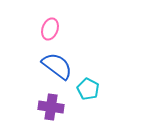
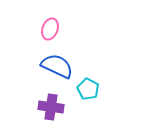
blue semicircle: rotated 12 degrees counterclockwise
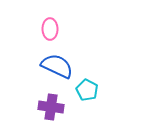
pink ellipse: rotated 20 degrees counterclockwise
cyan pentagon: moved 1 px left, 1 px down
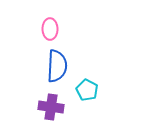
blue semicircle: rotated 68 degrees clockwise
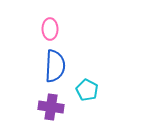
blue semicircle: moved 2 px left
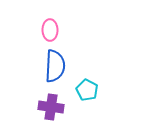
pink ellipse: moved 1 px down
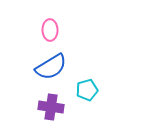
blue semicircle: moved 4 px left, 1 px down; rotated 56 degrees clockwise
cyan pentagon: rotated 30 degrees clockwise
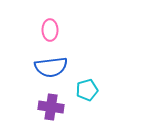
blue semicircle: rotated 24 degrees clockwise
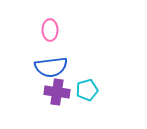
purple cross: moved 6 px right, 15 px up
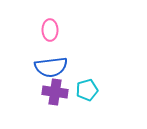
purple cross: moved 2 px left
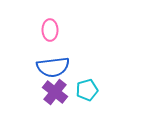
blue semicircle: moved 2 px right
purple cross: rotated 30 degrees clockwise
